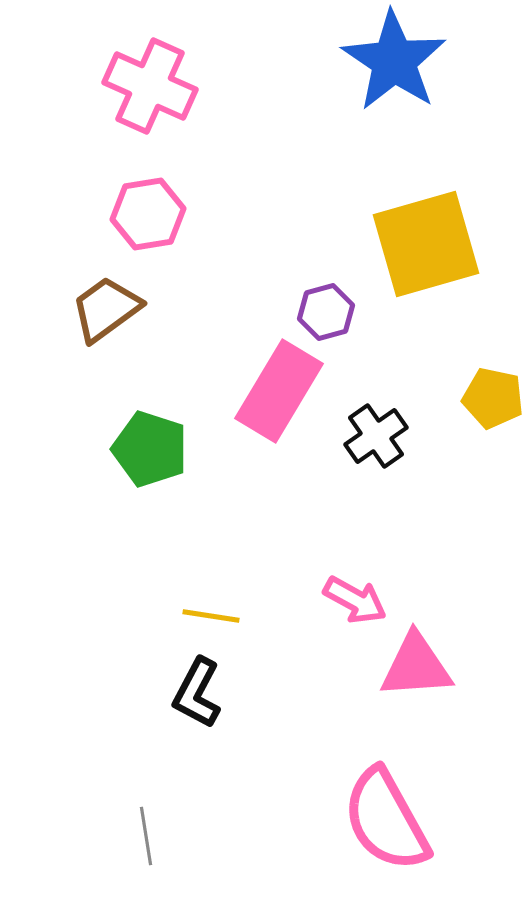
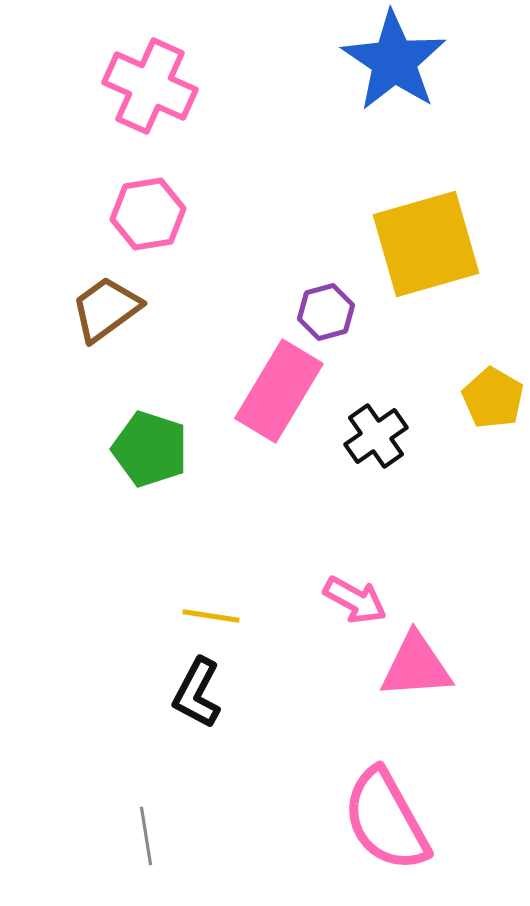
yellow pentagon: rotated 18 degrees clockwise
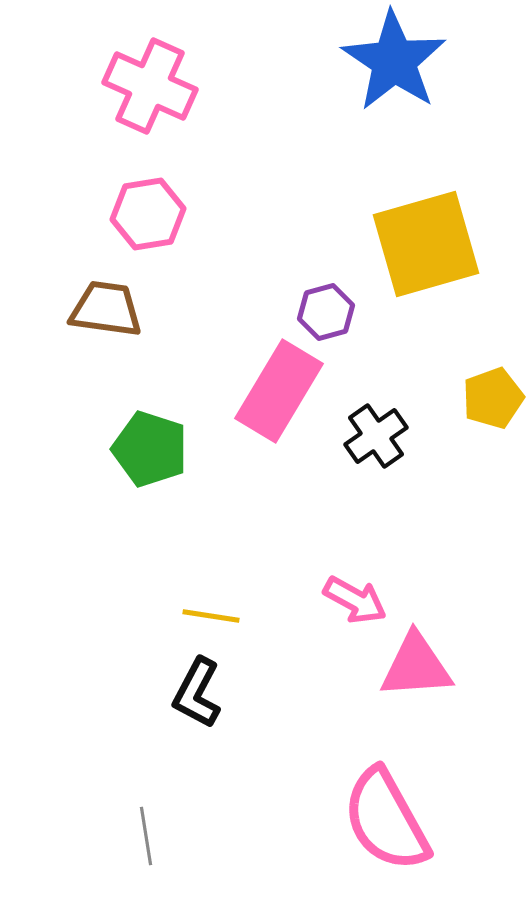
brown trapezoid: rotated 44 degrees clockwise
yellow pentagon: rotated 22 degrees clockwise
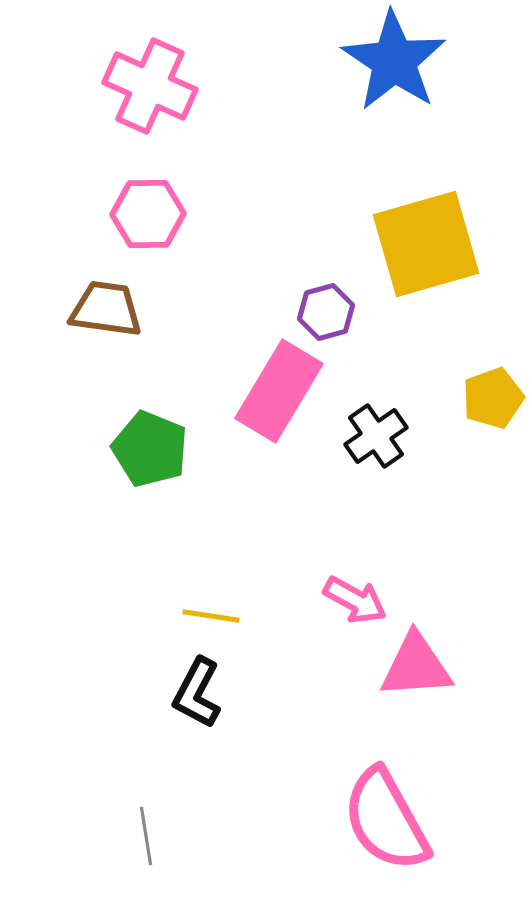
pink hexagon: rotated 8 degrees clockwise
green pentagon: rotated 4 degrees clockwise
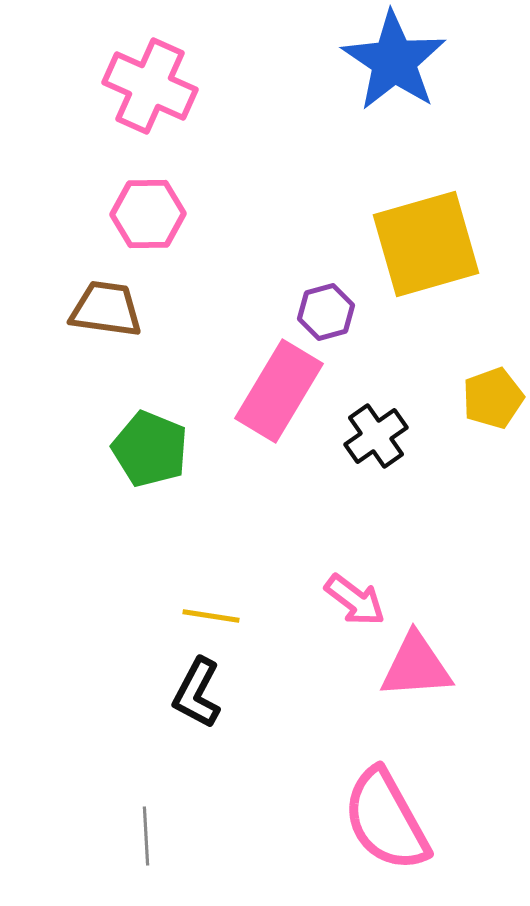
pink arrow: rotated 8 degrees clockwise
gray line: rotated 6 degrees clockwise
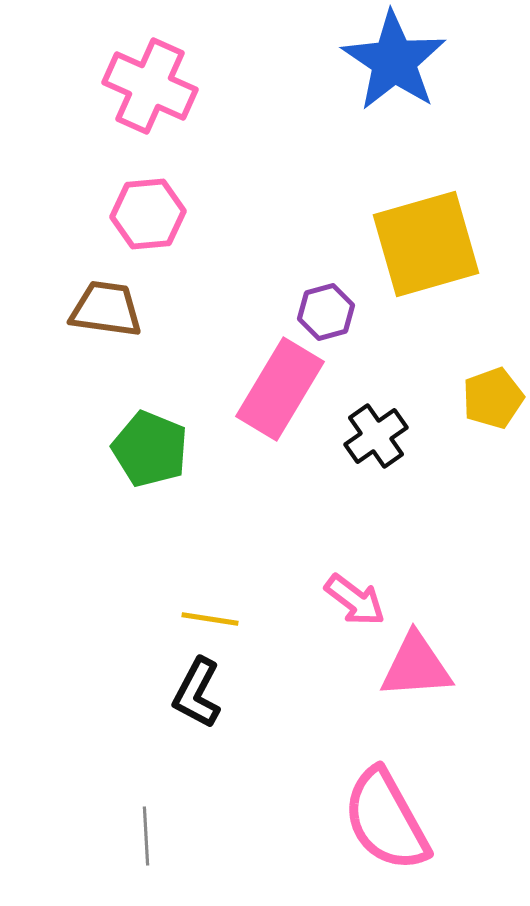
pink hexagon: rotated 4 degrees counterclockwise
pink rectangle: moved 1 px right, 2 px up
yellow line: moved 1 px left, 3 px down
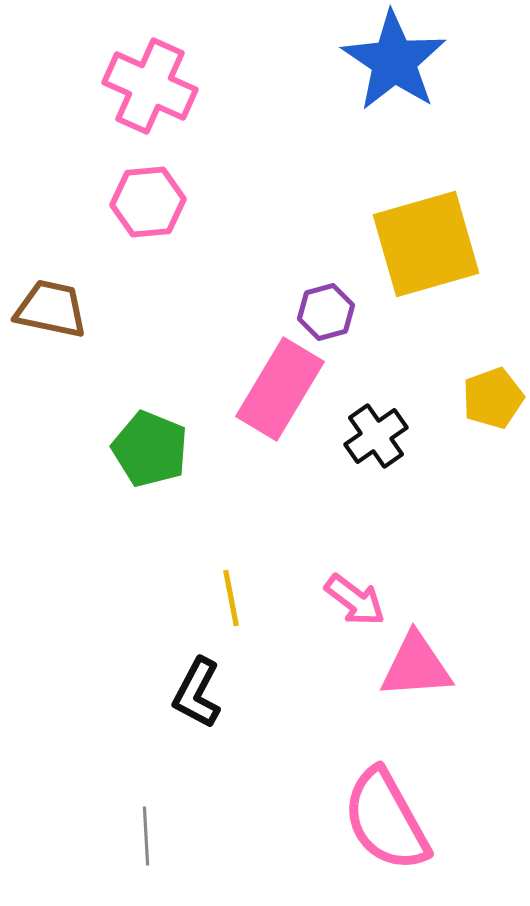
pink hexagon: moved 12 px up
brown trapezoid: moved 55 px left; rotated 4 degrees clockwise
yellow line: moved 21 px right, 21 px up; rotated 70 degrees clockwise
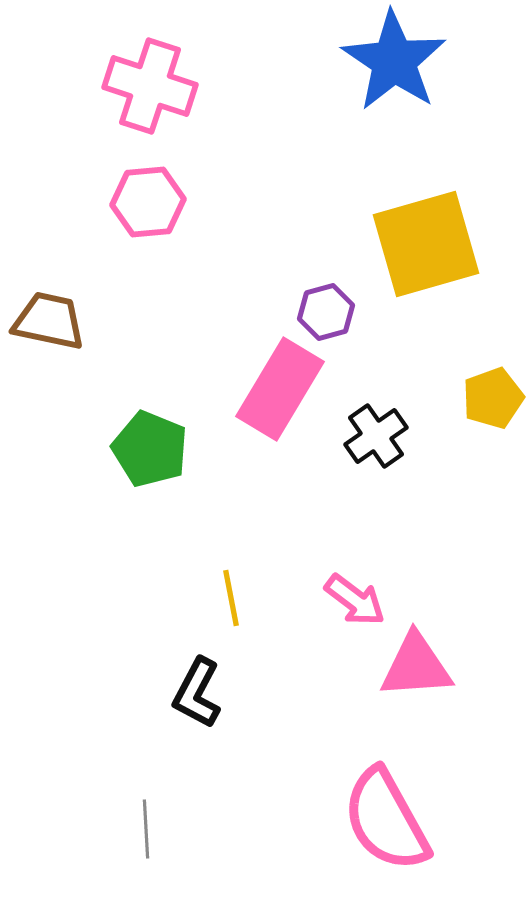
pink cross: rotated 6 degrees counterclockwise
brown trapezoid: moved 2 px left, 12 px down
gray line: moved 7 px up
